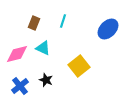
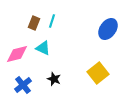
cyan line: moved 11 px left
blue ellipse: rotated 10 degrees counterclockwise
yellow square: moved 19 px right, 7 px down
black star: moved 8 px right, 1 px up
blue cross: moved 3 px right, 1 px up
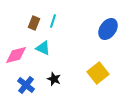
cyan line: moved 1 px right
pink diamond: moved 1 px left, 1 px down
blue cross: moved 3 px right; rotated 12 degrees counterclockwise
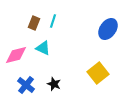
black star: moved 5 px down
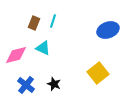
blue ellipse: moved 1 px down; rotated 35 degrees clockwise
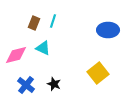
blue ellipse: rotated 20 degrees clockwise
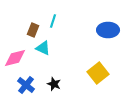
brown rectangle: moved 1 px left, 7 px down
pink diamond: moved 1 px left, 3 px down
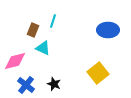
pink diamond: moved 3 px down
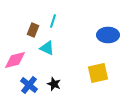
blue ellipse: moved 5 px down
cyan triangle: moved 4 px right
pink diamond: moved 1 px up
yellow square: rotated 25 degrees clockwise
blue cross: moved 3 px right
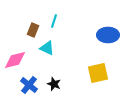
cyan line: moved 1 px right
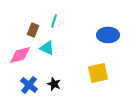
pink diamond: moved 5 px right, 5 px up
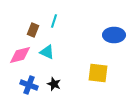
blue ellipse: moved 6 px right
cyan triangle: moved 4 px down
yellow square: rotated 20 degrees clockwise
blue cross: rotated 18 degrees counterclockwise
